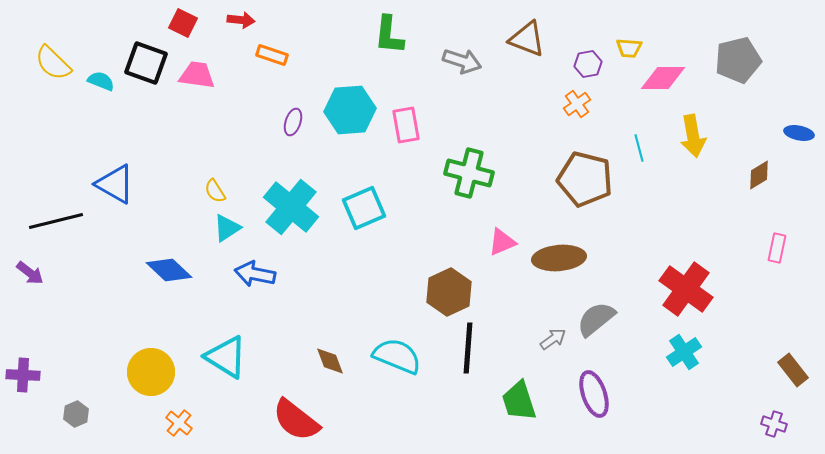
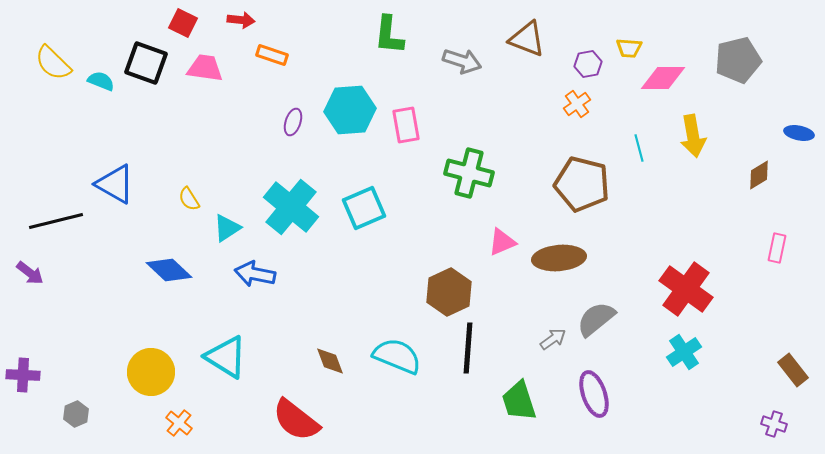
pink trapezoid at (197, 75): moved 8 px right, 7 px up
brown pentagon at (585, 179): moved 3 px left, 5 px down
yellow semicircle at (215, 191): moved 26 px left, 8 px down
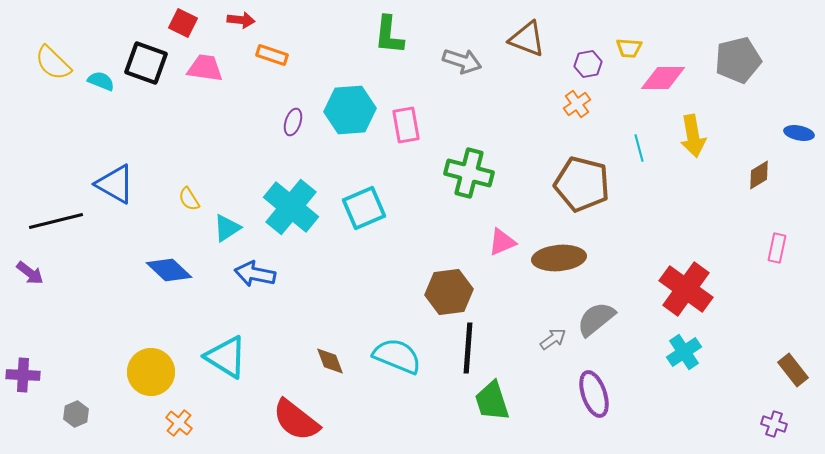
brown hexagon at (449, 292): rotated 18 degrees clockwise
green trapezoid at (519, 401): moved 27 px left
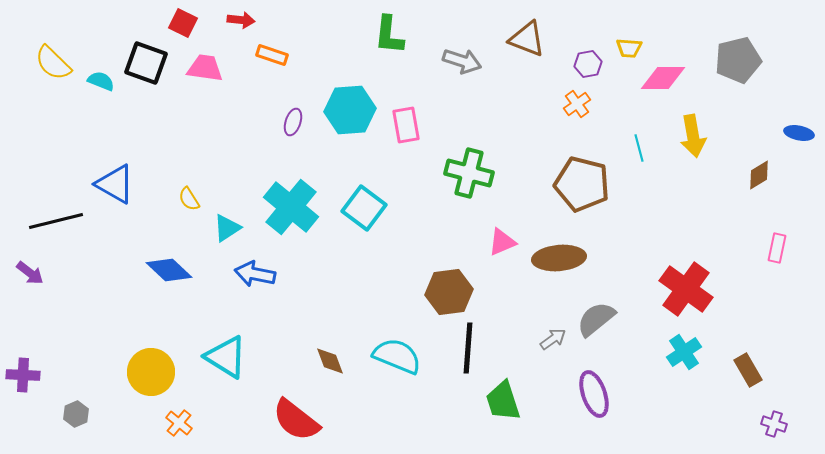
cyan square at (364, 208): rotated 30 degrees counterclockwise
brown rectangle at (793, 370): moved 45 px left; rotated 8 degrees clockwise
green trapezoid at (492, 401): moved 11 px right
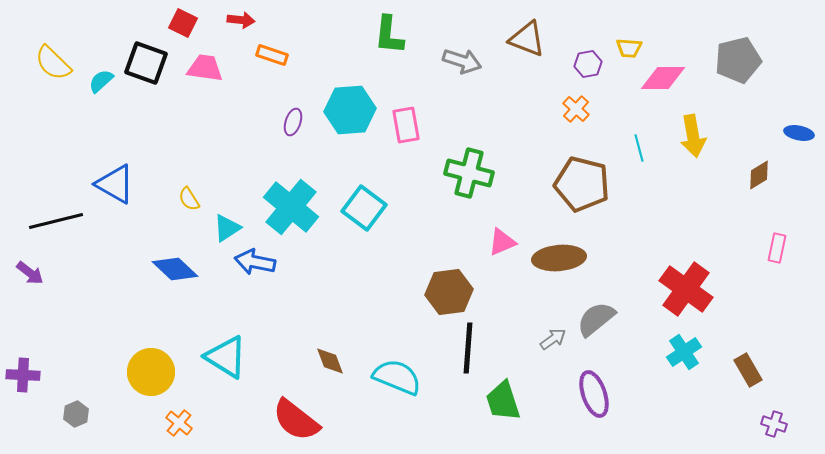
cyan semicircle at (101, 81): rotated 64 degrees counterclockwise
orange cross at (577, 104): moved 1 px left, 5 px down; rotated 12 degrees counterclockwise
blue diamond at (169, 270): moved 6 px right, 1 px up
blue arrow at (255, 274): moved 12 px up
cyan semicircle at (397, 356): moved 21 px down
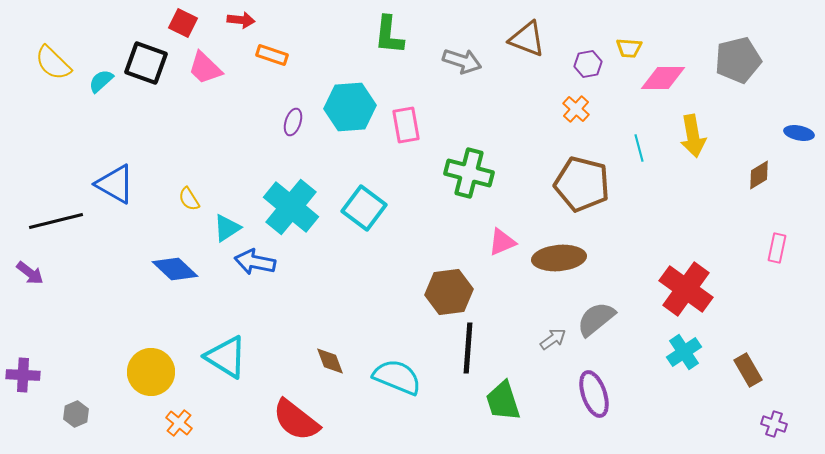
pink trapezoid at (205, 68): rotated 144 degrees counterclockwise
cyan hexagon at (350, 110): moved 3 px up
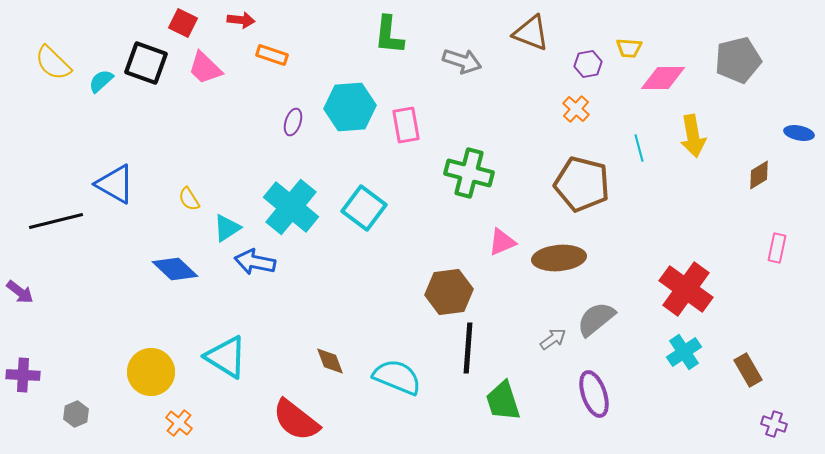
brown triangle at (527, 39): moved 4 px right, 6 px up
purple arrow at (30, 273): moved 10 px left, 19 px down
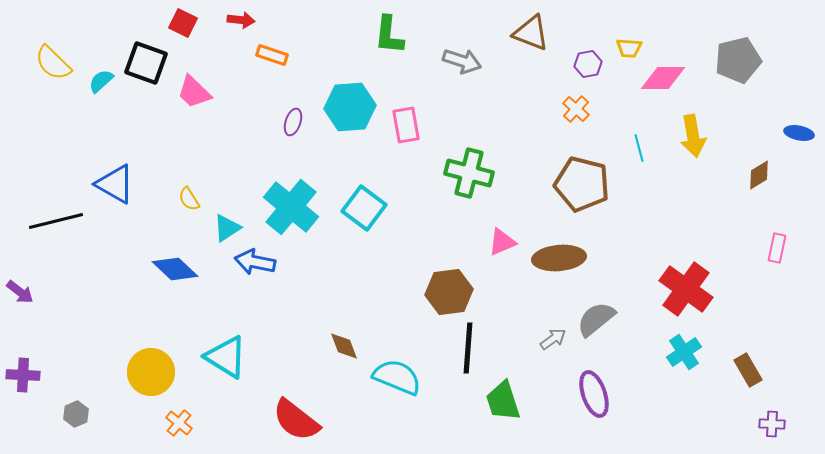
pink trapezoid at (205, 68): moved 11 px left, 24 px down
brown diamond at (330, 361): moved 14 px right, 15 px up
purple cross at (774, 424): moved 2 px left; rotated 15 degrees counterclockwise
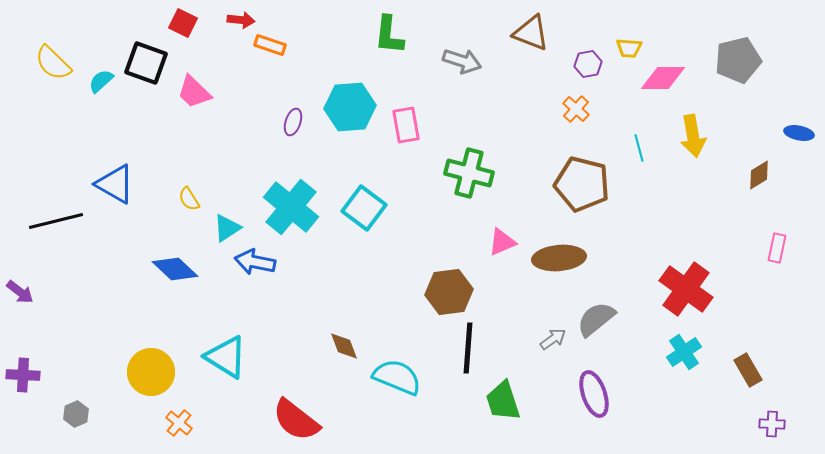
orange rectangle at (272, 55): moved 2 px left, 10 px up
